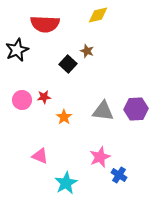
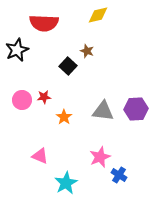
red semicircle: moved 1 px left, 1 px up
black square: moved 2 px down
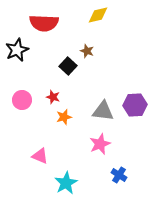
red star: moved 9 px right; rotated 24 degrees clockwise
purple hexagon: moved 1 px left, 4 px up
orange star: rotated 21 degrees clockwise
pink star: moved 13 px up
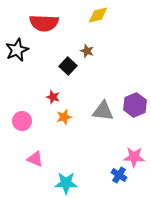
pink circle: moved 21 px down
purple hexagon: rotated 20 degrees counterclockwise
pink star: moved 34 px right, 13 px down; rotated 25 degrees clockwise
pink triangle: moved 5 px left, 3 px down
cyan star: rotated 30 degrees clockwise
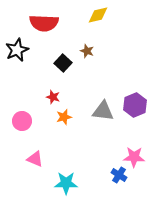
black square: moved 5 px left, 3 px up
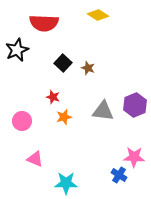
yellow diamond: rotated 45 degrees clockwise
brown star: moved 1 px right, 17 px down
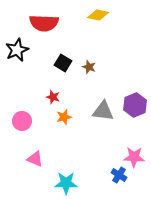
yellow diamond: rotated 20 degrees counterclockwise
black square: rotated 12 degrees counterclockwise
brown star: moved 1 px right, 1 px up
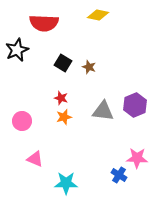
red star: moved 8 px right, 1 px down
pink star: moved 3 px right, 1 px down
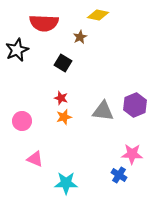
brown star: moved 9 px left, 30 px up; rotated 24 degrees clockwise
pink star: moved 5 px left, 4 px up
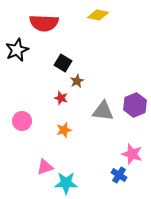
brown star: moved 3 px left, 44 px down
orange star: moved 13 px down
pink star: rotated 15 degrees clockwise
pink triangle: moved 10 px right, 8 px down; rotated 42 degrees counterclockwise
